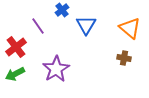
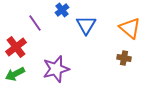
purple line: moved 3 px left, 3 px up
purple star: rotated 16 degrees clockwise
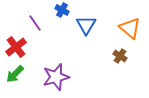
blue cross: rotated 24 degrees counterclockwise
brown cross: moved 4 px left, 2 px up; rotated 24 degrees clockwise
purple star: moved 8 px down
green arrow: rotated 18 degrees counterclockwise
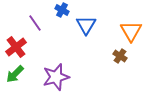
orange triangle: moved 1 px right, 3 px down; rotated 20 degrees clockwise
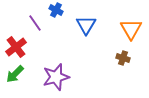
blue cross: moved 6 px left
orange triangle: moved 2 px up
brown cross: moved 3 px right, 2 px down; rotated 16 degrees counterclockwise
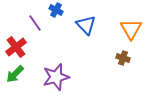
blue triangle: rotated 15 degrees counterclockwise
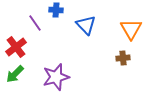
blue cross: rotated 24 degrees counterclockwise
brown cross: rotated 24 degrees counterclockwise
